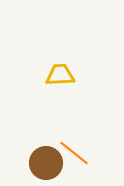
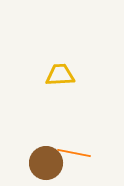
orange line: rotated 28 degrees counterclockwise
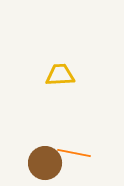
brown circle: moved 1 px left
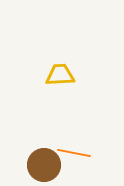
brown circle: moved 1 px left, 2 px down
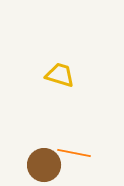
yellow trapezoid: rotated 20 degrees clockwise
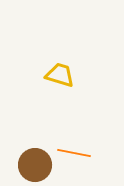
brown circle: moved 9 px left
